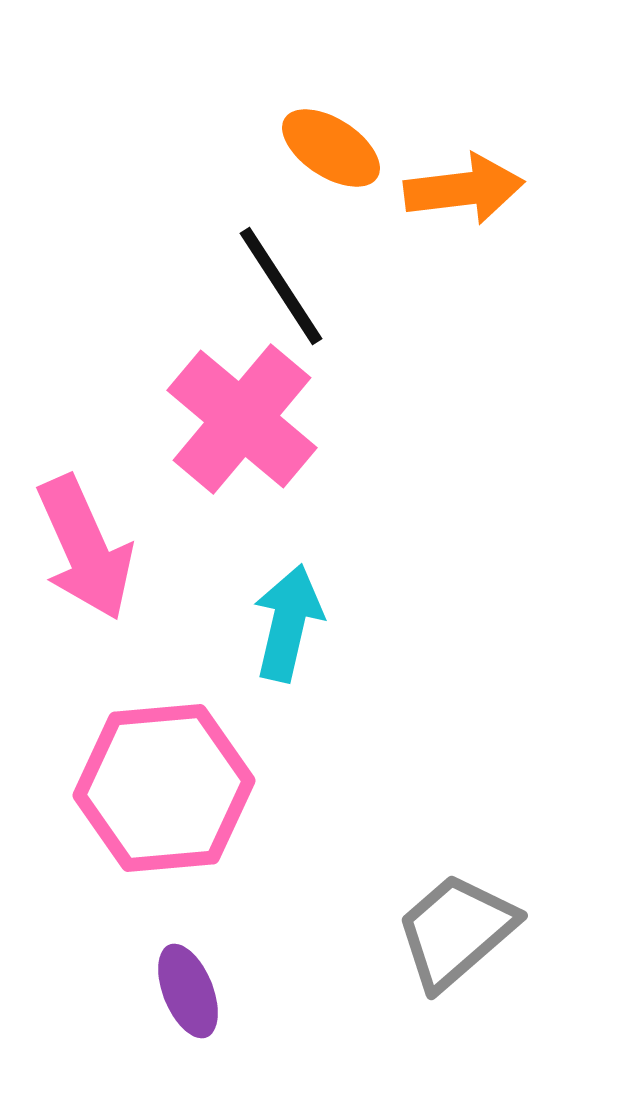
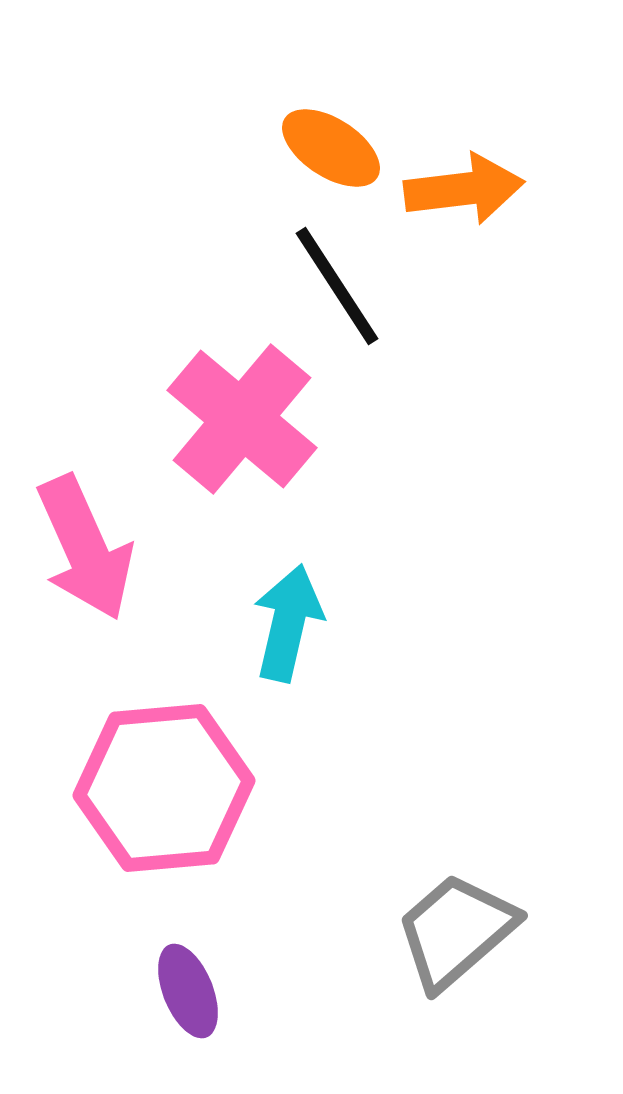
black line: moved 56 px right
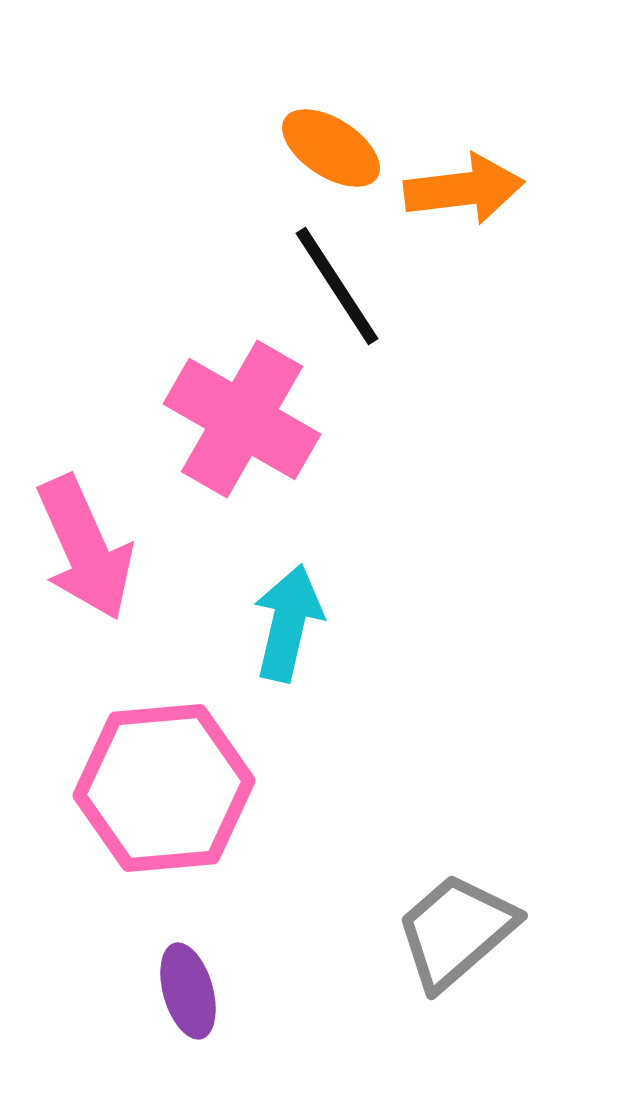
pink cross: rotated 10 degrees counterclockwise
purple ellipse: rotated 6 degrees clockwise
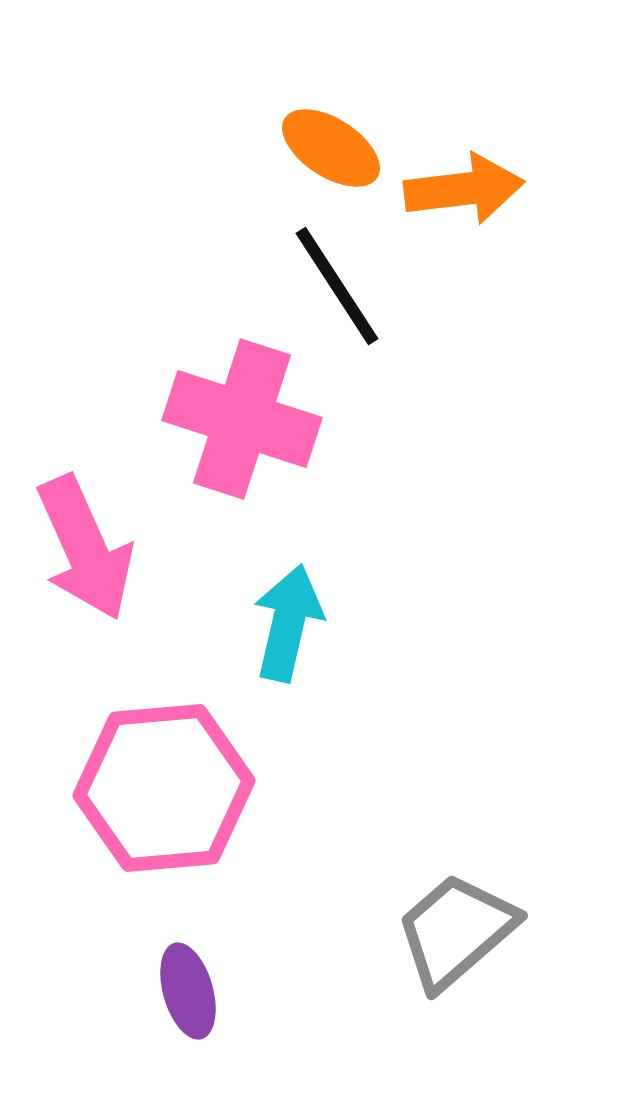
pink cross: rotated 12 degrees counterclockwise
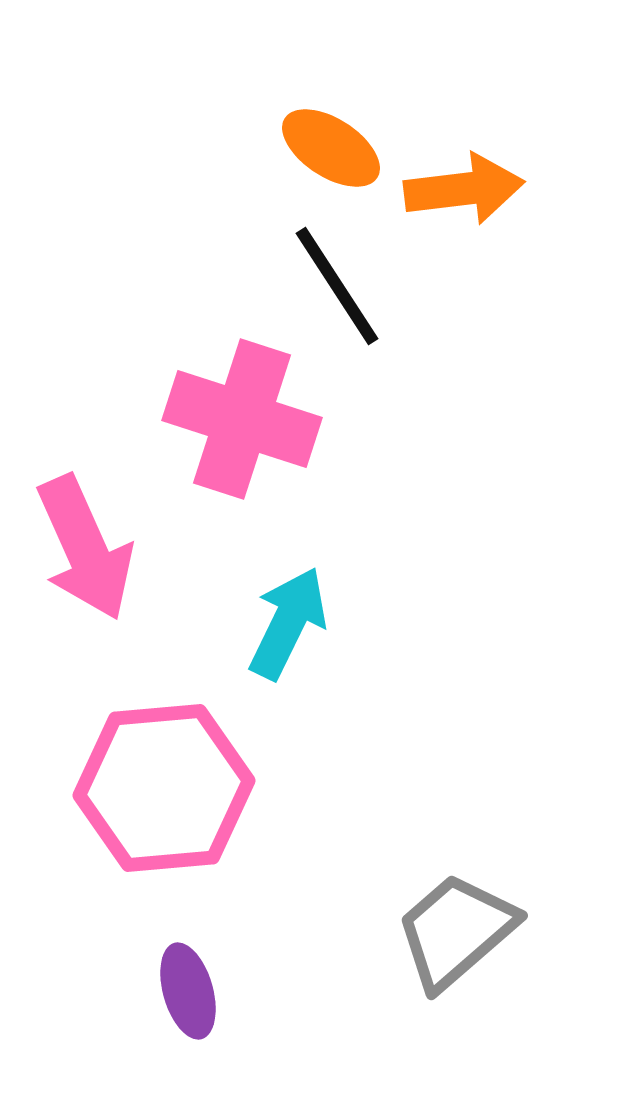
cyan arrow: rotated 13 degrees clockwise
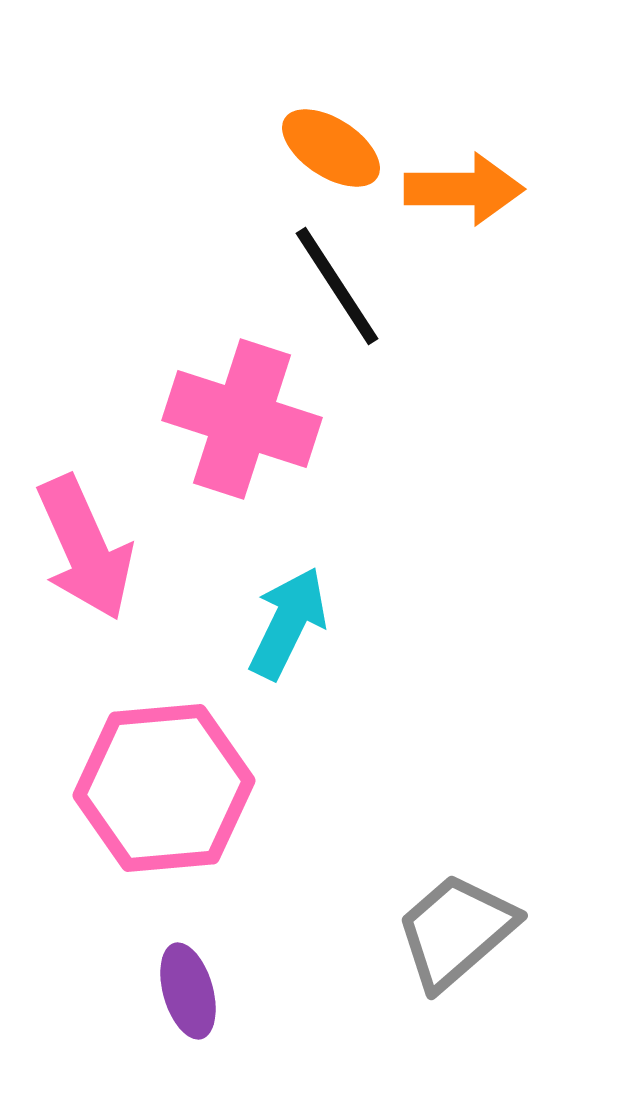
orange arrow: rotated 7 degrees clockwise
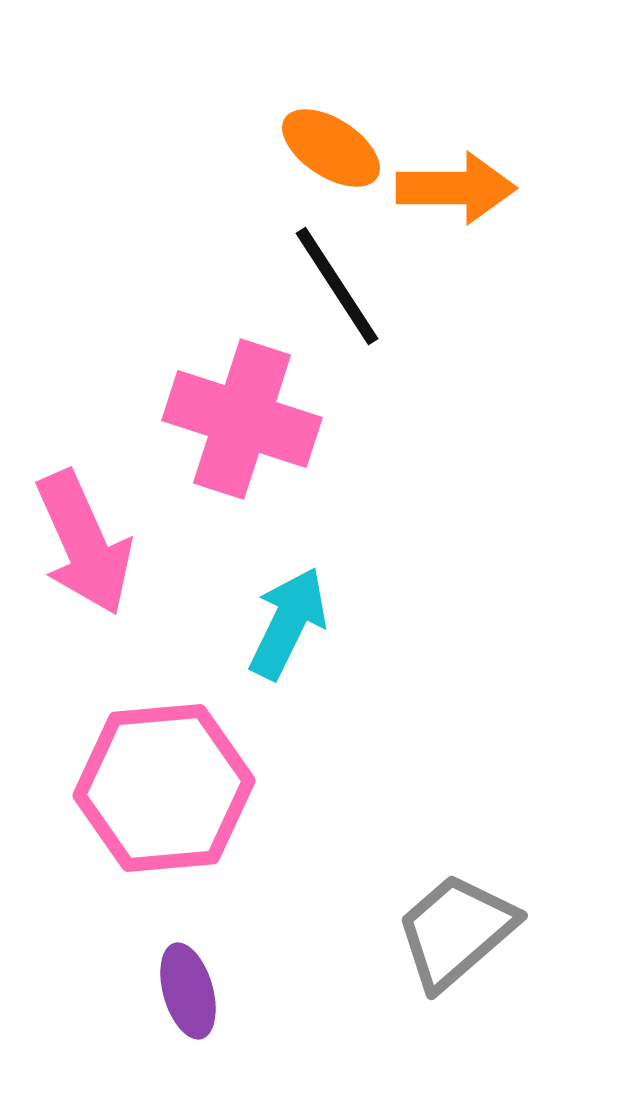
orange arrow: moved 8 px left, 1 px up
pink arrow: moved 1 px left, 5 px up
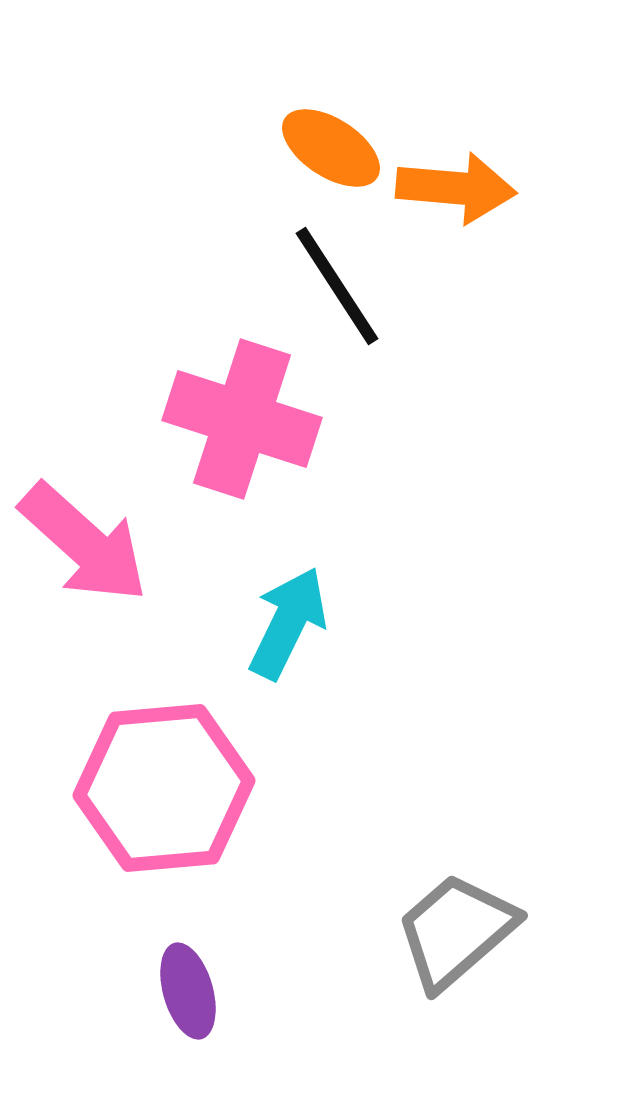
orange arrow: rotated 5 degrees clockwise
pink arrow: rotated 24 degrees counterclockwise
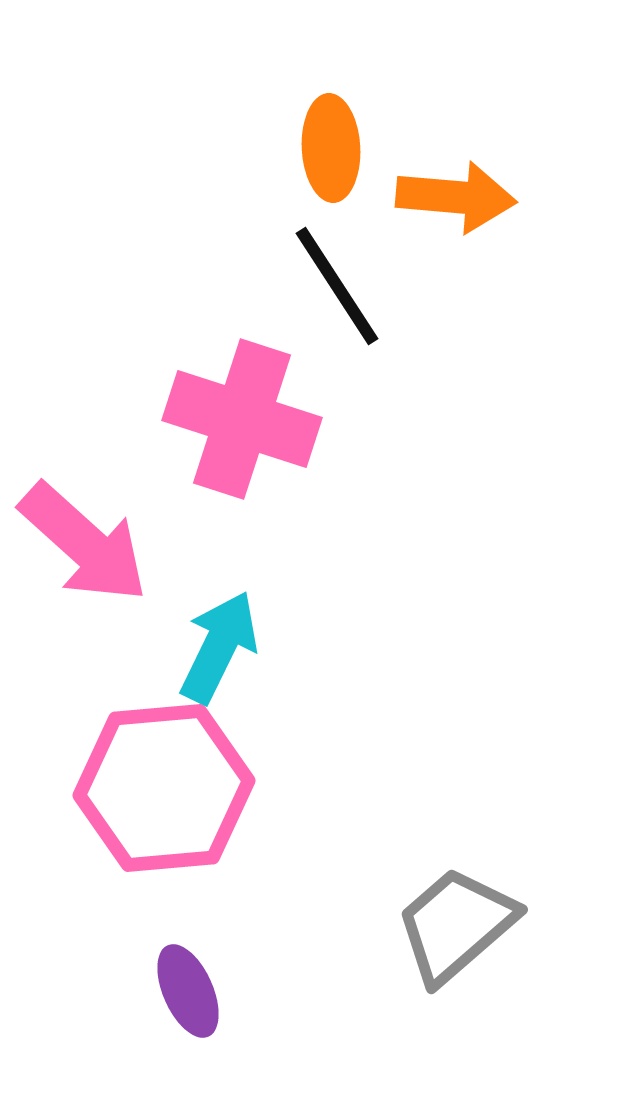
orange ellipse: rotated 54 degrees clockwise
orange arrow: moved 9 px down
cyan arrow: moved 69 px left, 24 px down
gray trapezoid: moved 6 px up
purple ellipse: rotated 8 degrees counterclockwise
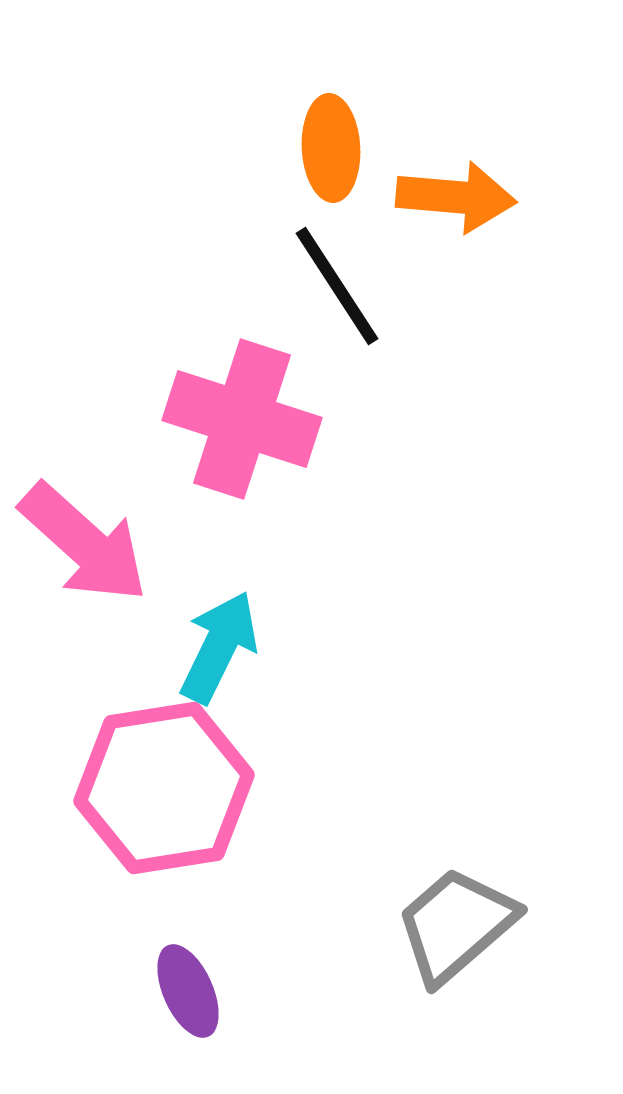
pink hexagon: rotated 4 degrees counterclockwise
